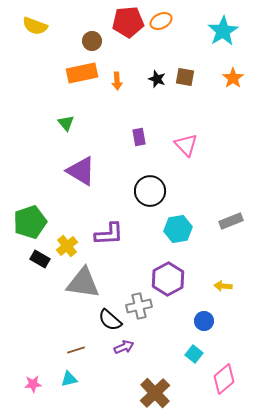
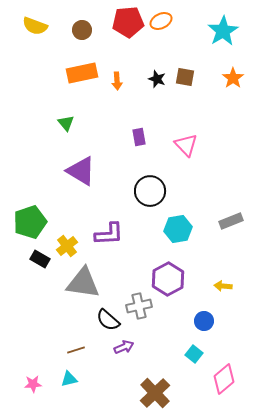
brown circle: moved 10 px left, 11 px up
black semicircle: moved 2 px left
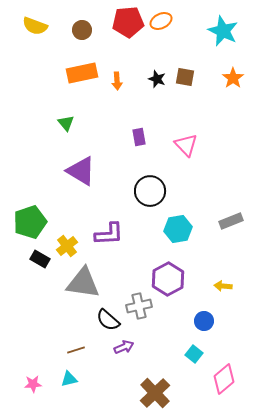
cyan star: rotated 16 degrees counterclockwise
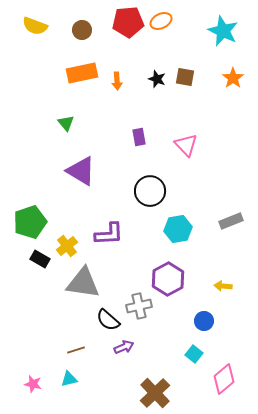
pink star: rotated 18 degrees clockwise
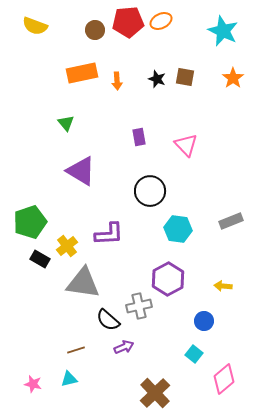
brown circle: moved 13 px right
cyan hexagon: rotated 16 degrees clockwise
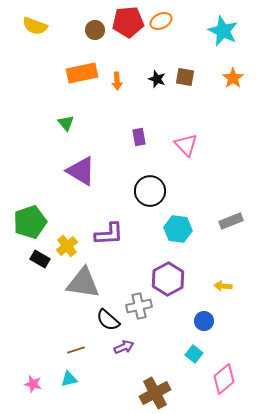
brown cross: rotated 16 degrees clockwise
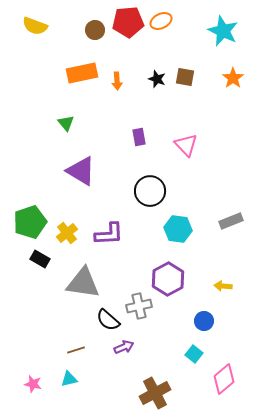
yellow cross: moved 13 px up
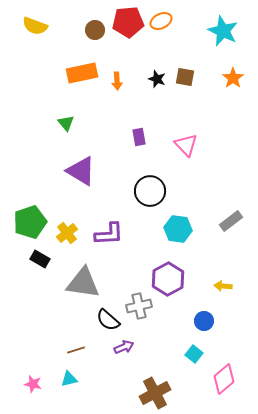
gray rectangle: rotated 15 degrees counterclockwise
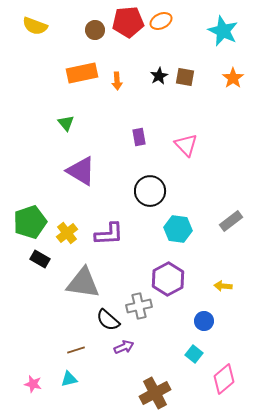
black star: moved 2 px right, 3 px up; rotated 24 degrees clockwise
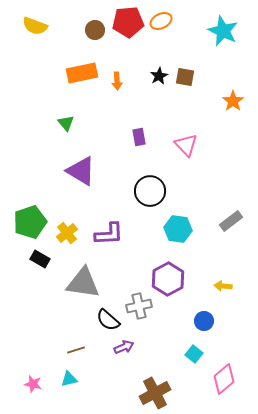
orange star: moved 23 px down
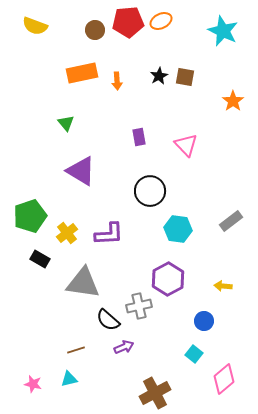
green pentagon: moved 6 px up
